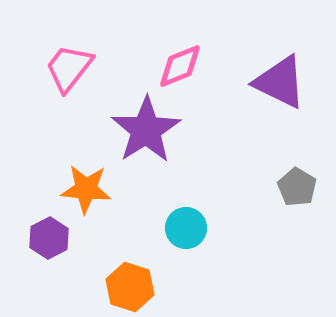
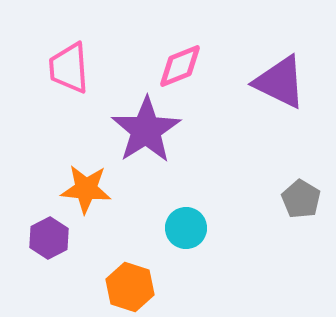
pink trapezoid: rotated 42 degrees counterclockwise
gray pentagon: moved 4 px right, 12 px down
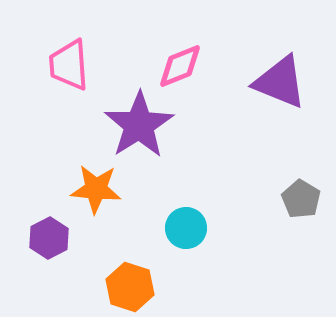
pink trapezoid: moved 3 px up
purple triangle: rotated 4 degrees counterclockwise
purple star: moved 7 px left, 5 px up
orange star: moved 10 px right
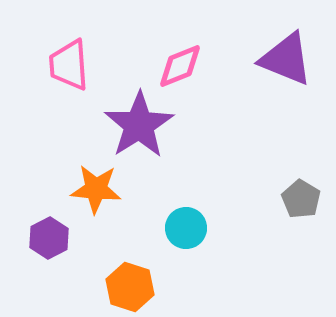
purple triangle: moved 6 px right, 23 px up
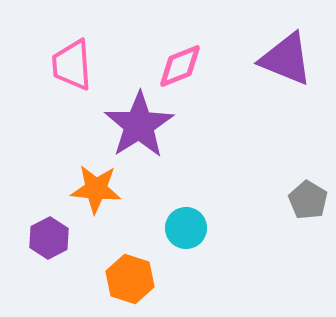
pink trapezoid: moved 3 px right
gray pentagon: moved 7 px right, 1 px down
orange hexagon: moved 8 px up
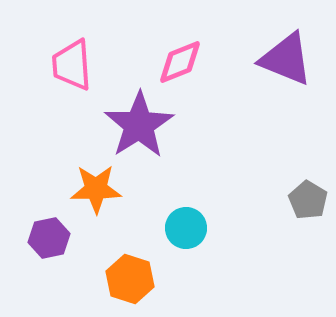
pink diamond: moved 4 px up
orange star: rotated 6 degrees counterclockwise
purple hexagon: rotated 15 degrees clockwise
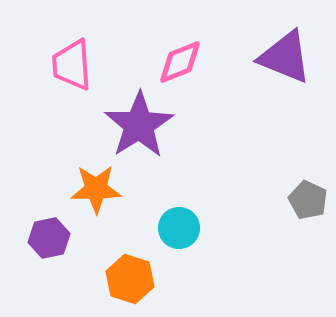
purple triangle: moved 1 px left, 2 px up
gray pentagon: rotated 6 degrees counterclockwise
cyan circle: moved 7 px left
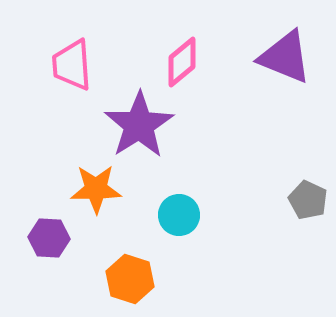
pink diamond: moved 2 px right; rotated 18 degrees counterclockwise
cyan circle: moved 13 px up
purple hexagon: rotated 15 degrees clockwise
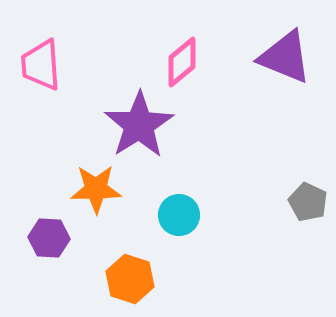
pink trapezoid: moved 31 px left
gray pentagon: moved 2 px down
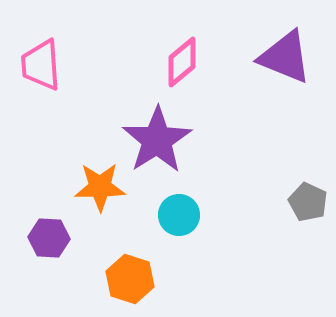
purple star: moved 18 px right, 15 px down
orange star: moved 4 px right, 2 px up
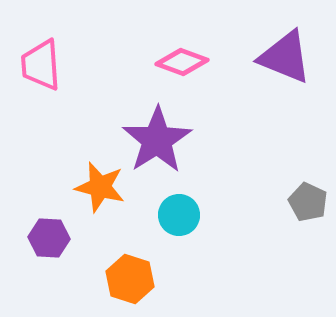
pink diamond: rotated 60 degrees clockwise
orange star: rotated 15 degrees clockwise
